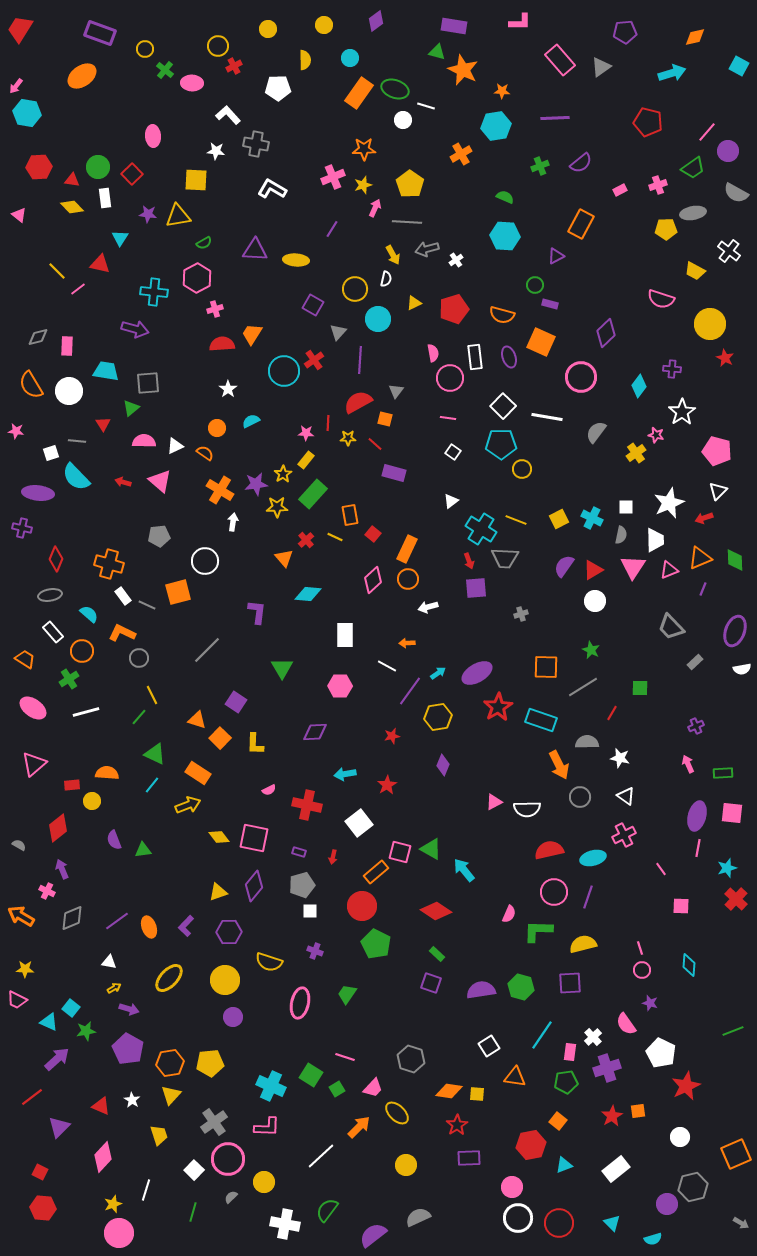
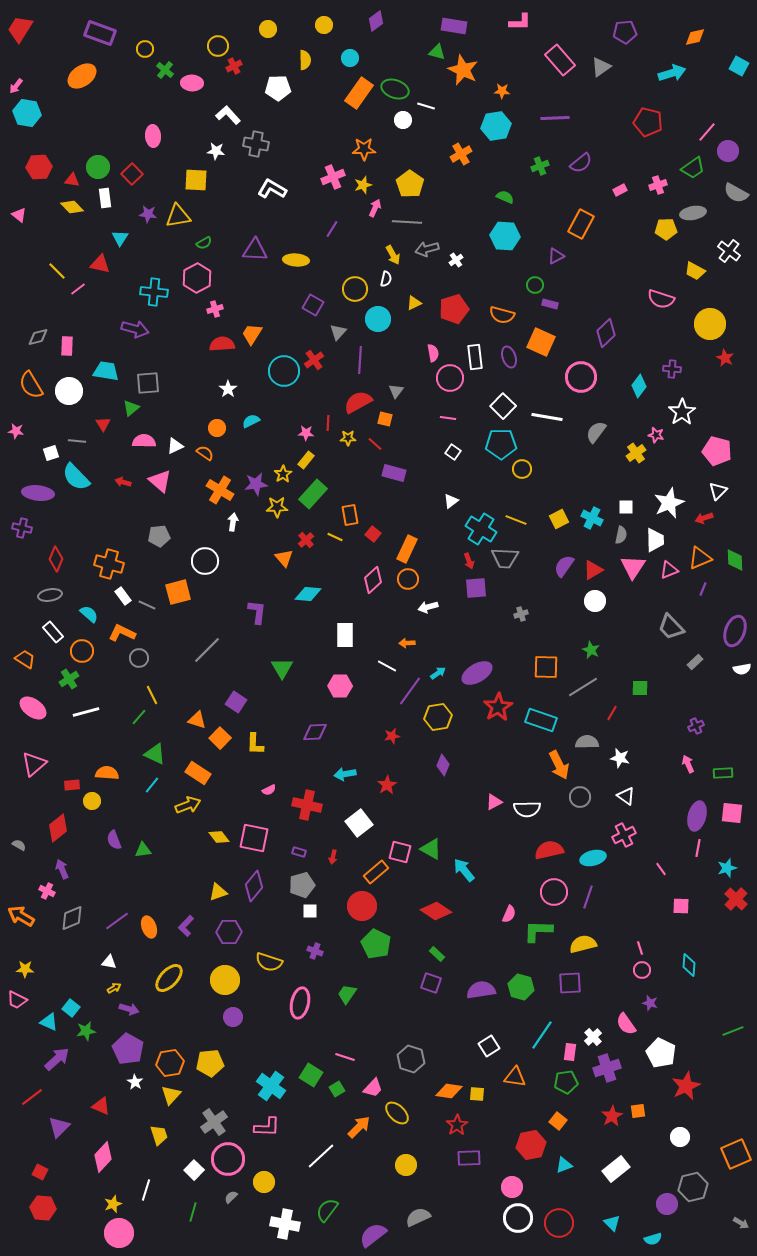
cyan cross at (271, 1086): rotated 12 degrees clockwise
white star at (132, 1100): moved 3 px right, 18 px up
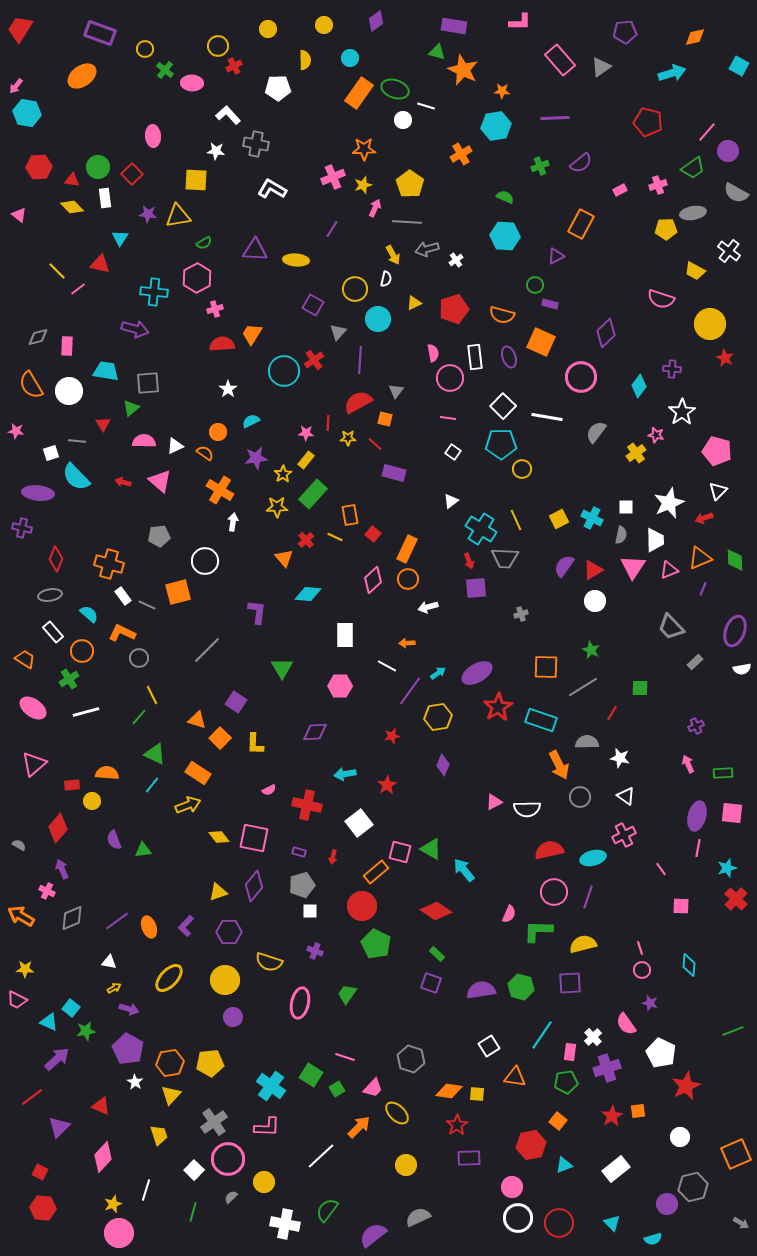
orange circle at (217, 428): moved 1 px right, 4 px down
purple star at (256, 484): moved 26 px up
yellow line at (516, 520): rotated 45 degrees clockwise
red diamond at (58, 828): rotated 12 degrees counterclockwise
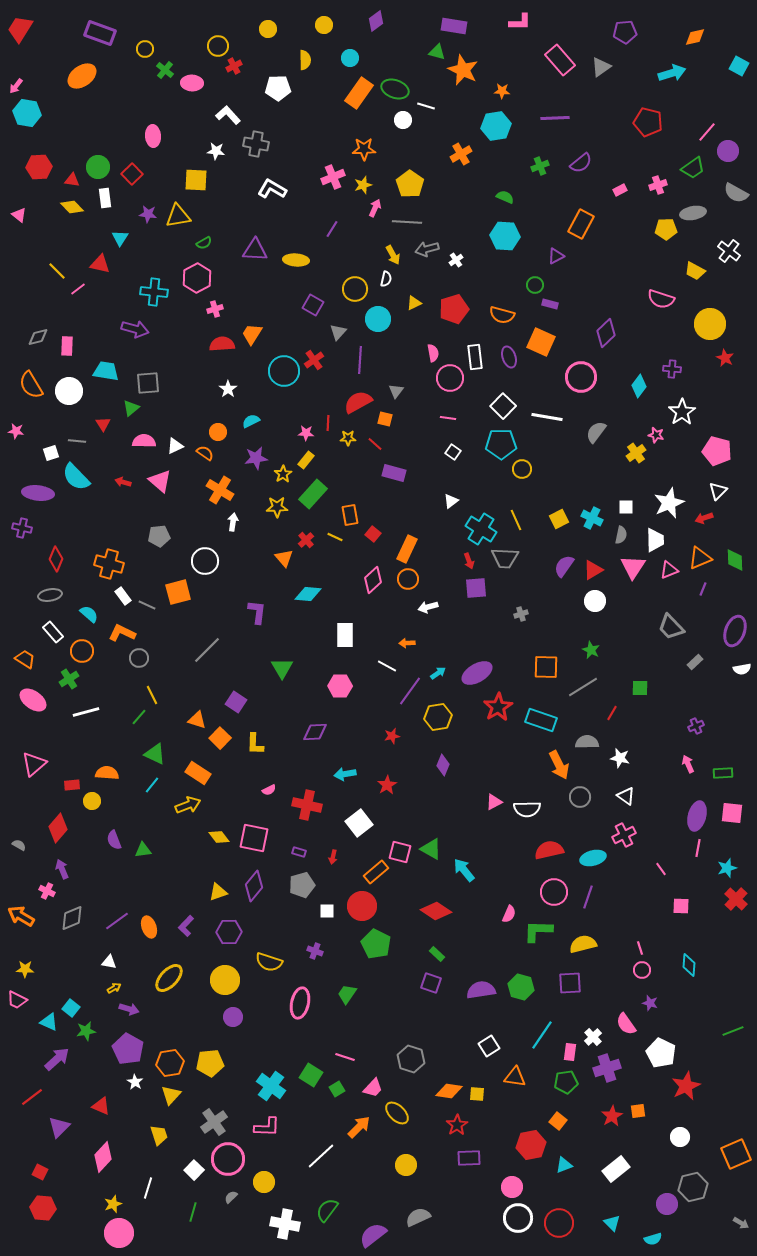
pink ellipse at (33, 708): moved 8 px up
white square at (310, 911): moved 17 px right
white line at (146, 1190): moved 2 px right, 2 px up
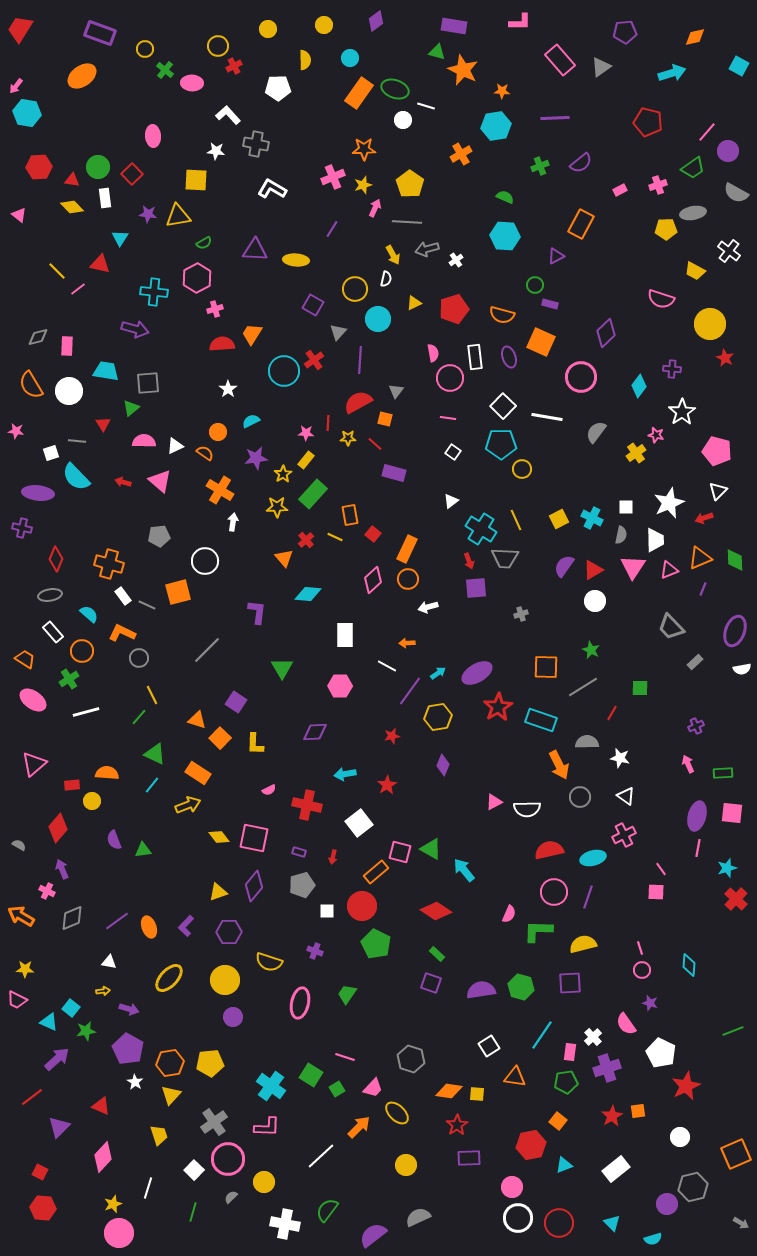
pink square at (681, 906): moved 25 px left, 14 px up
yellow arrow at (114, 988): moved 11 px left, 3 px down; rotated 24 degrees clockwise
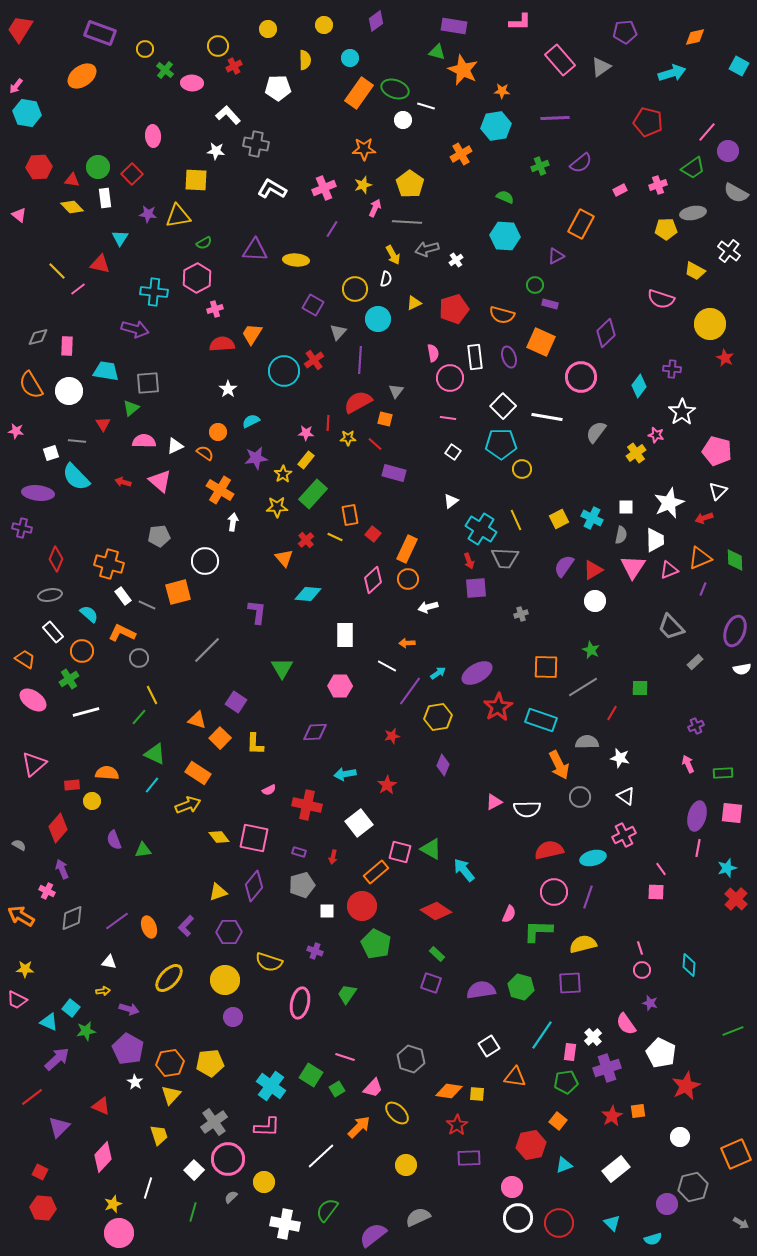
pink cross at (333, 177): moved 9 px left, 11 px down
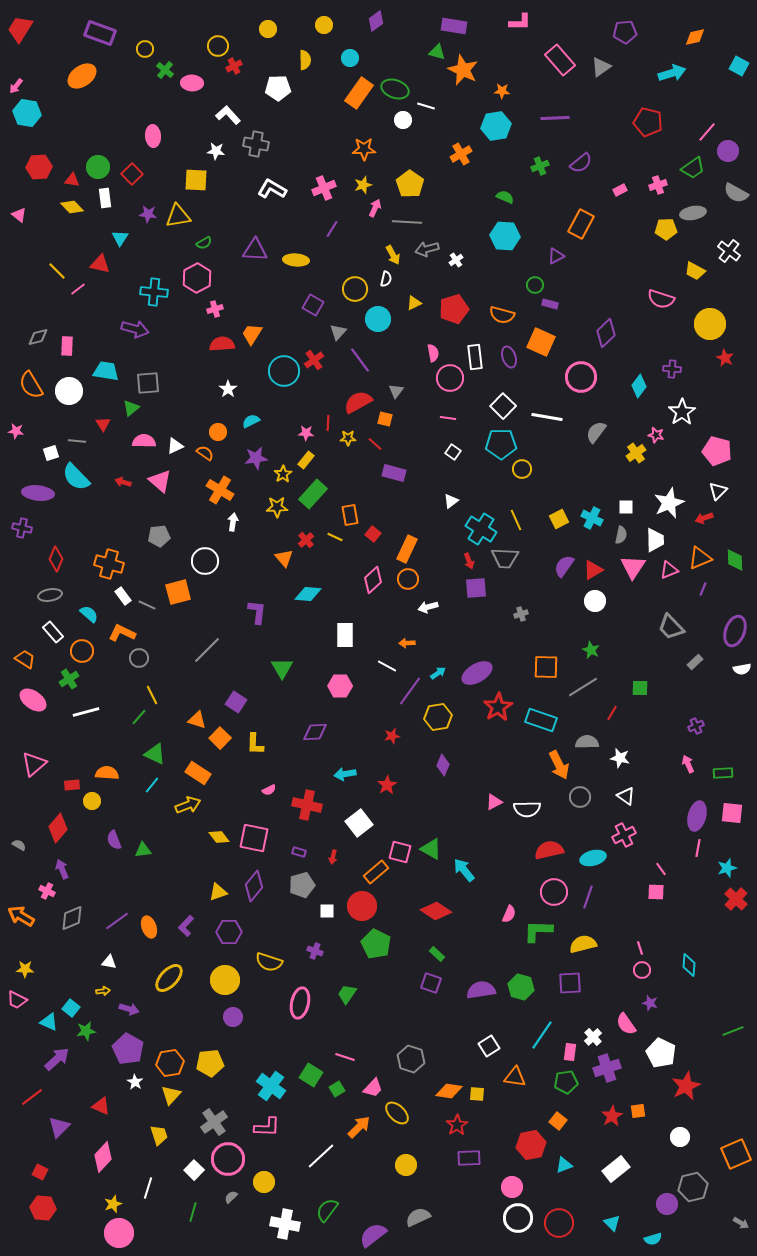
purple line at (360, 360): rotated 40 degrees counterclockwise
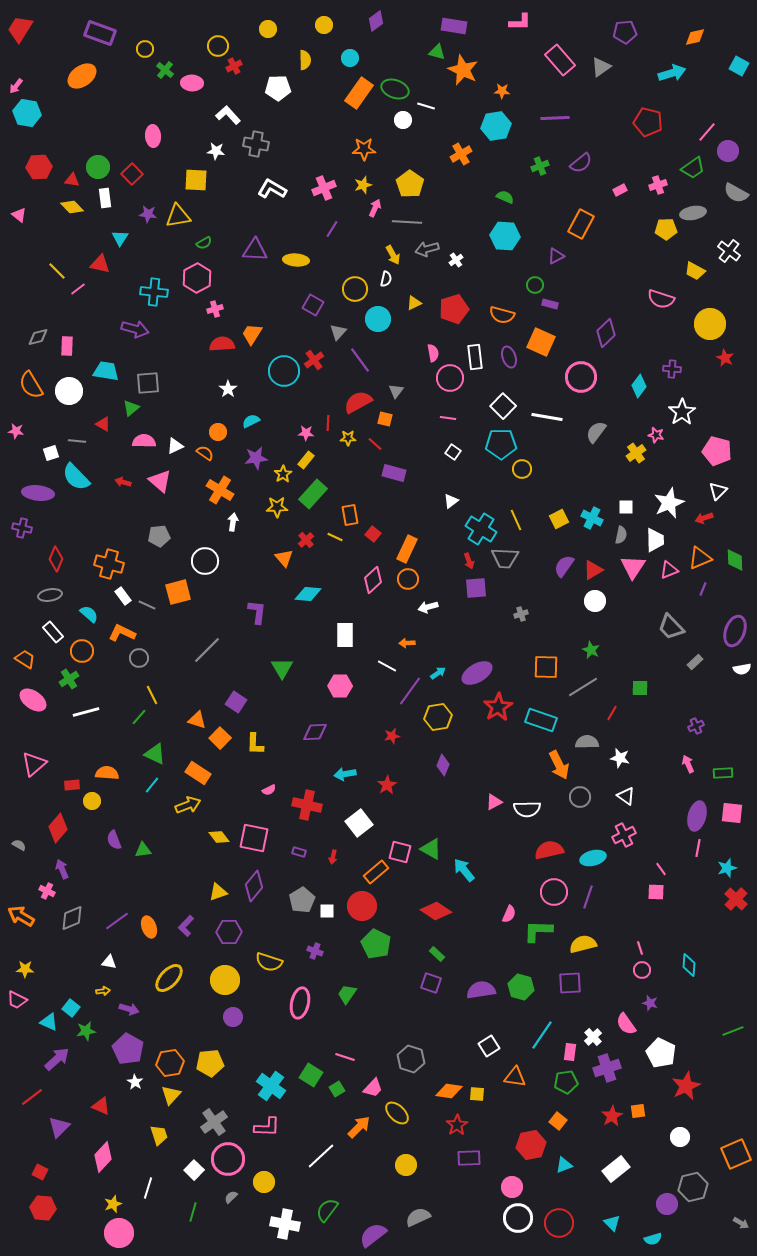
red triangle at (103, 424): rotated 28 degrees counterclockwise
gray pentagon at (302, 885): moved 15 px down; rotated 15 degrees counterclockwise
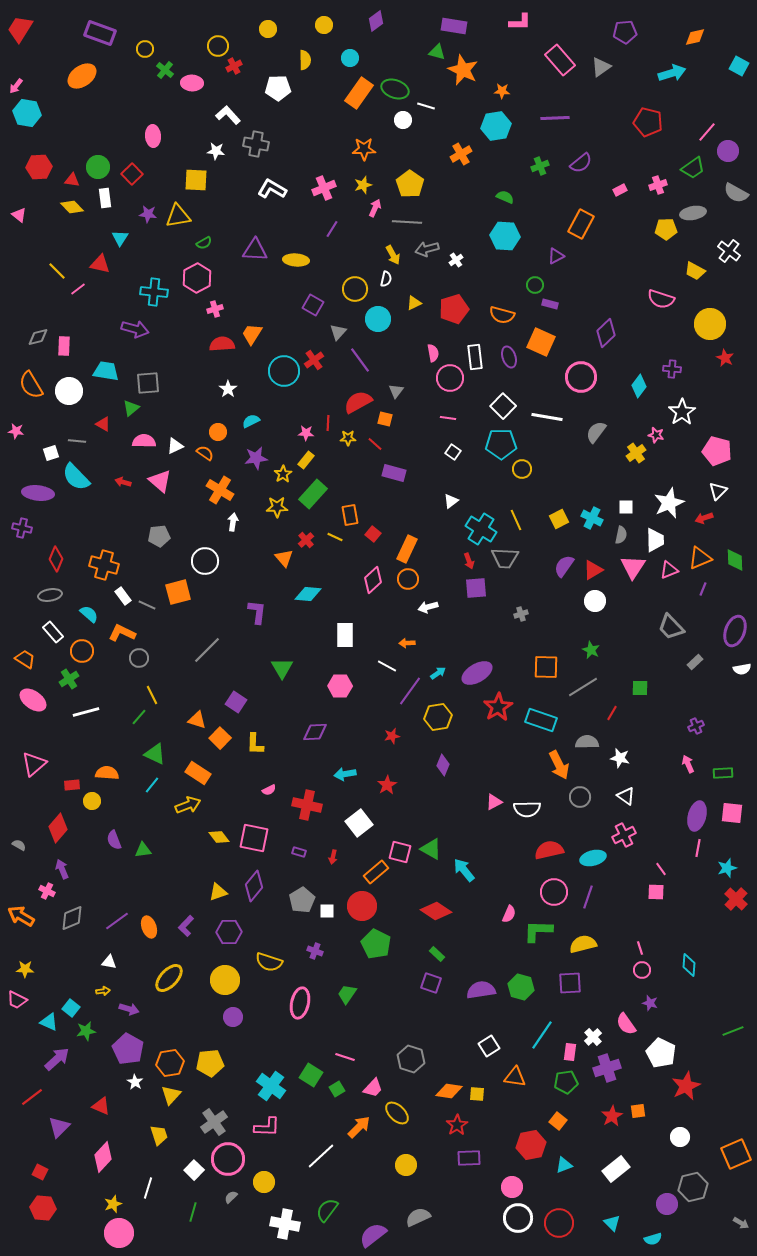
pink rectangle at (67, 346): moved 3 px left
orange cross at (109, 564): moved 5 px left, 1 px down
